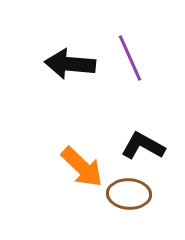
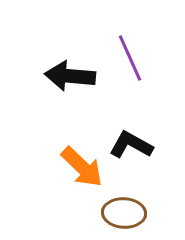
black arrow: moved 12 px down
black L-shape: moved 12 px left, 1 px up
brown ellipse: moved 5 px left, 19 px down
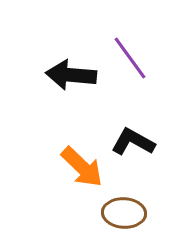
purple line: rotated 12 degrees counterclockwise
black arrow: moved 1 px right, 1 px up
black L-shape: moved 2 px right, 3 px up
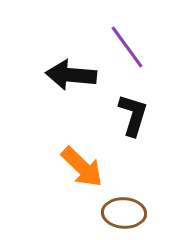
purple line: moved 3 px left, 11 px up
black L-shape: moved 27 px up; rotated 78 degrees clockwise
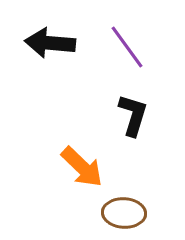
black arrow: moved 21 px left, 32 px up
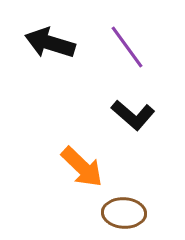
black arrow: rotated 12 degrees clockwise
black L-shape: rotated 114 degrees clockwise
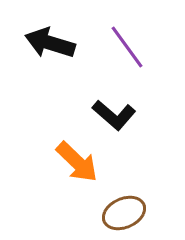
black L-shape: moved 19 px left
orange arrow: moved 5 px left, 5 px up
brown ellipse: rotated 27 degrees counterclockwise
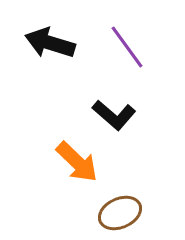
brown ellipse: moved 4 px left
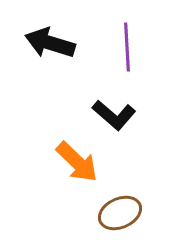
purple line: rotated 33 degrees clockwise
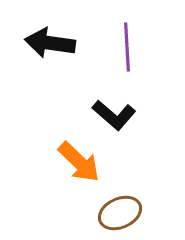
black arrow: rotated 9 degrees counterclockwise
orange arrow: moved 2 px right
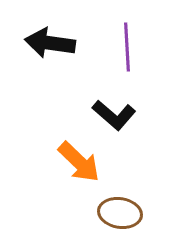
brown ellipse: rotated 33 degrees clockwise
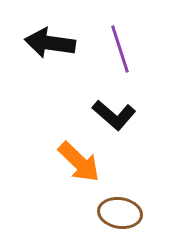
purple line: moved 7 px left, 2 px down; rotated 15 degrees counterclockwise
